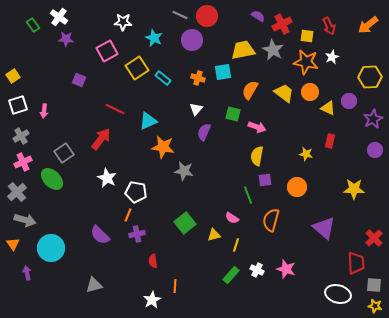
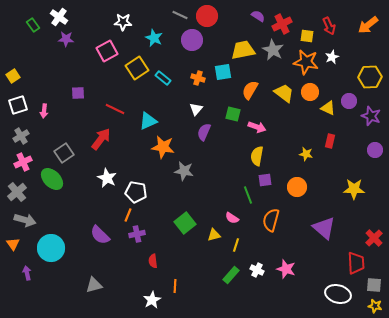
purple square at (79, 80): moved 1 px left, 13 px down; rotated 24 degrees counterclockwise
purple star at (373, 119): moved 2 px left, 3 px up; rotated 24 degrees counterclockwise
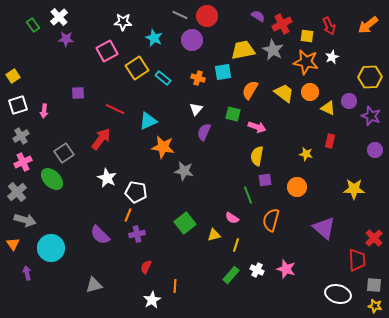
white cross at (59, 17): rotated 12 degrees clockwise
red semicircle at (153, 261): moved 7 px left, 6 px down; rotated 32 degrees clockwise
red trapezoid at (356, 263): moved 1 px right, 3 px up
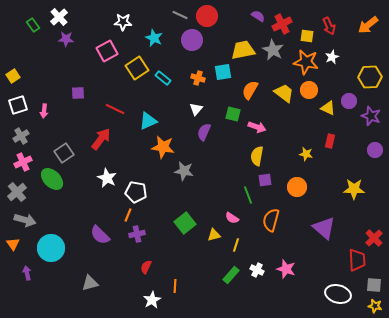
orange circle at (310, 92): moved 1 px left, 2 px up
gray triangle at (94, 285): moved 4 px left, 2 px up
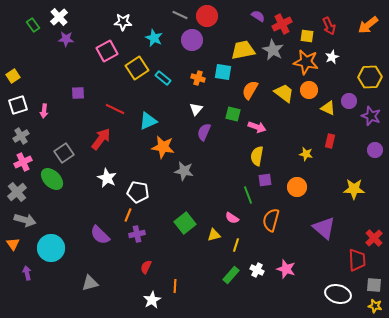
cyan square at (223, 72): rotated 18 degrees clockwise
white pentagon at (136, 192): moved 2 px right
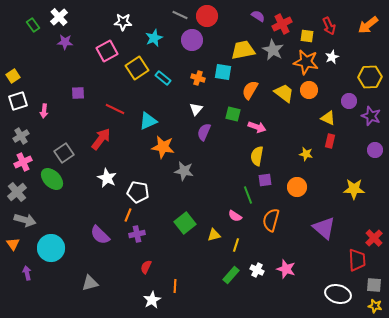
cyan star at (154, 38): rotated 24 degrees clockwise
purple star at (66, 39): moved 1 px left, 3 px down
white square at (18, 105): moved 4 px up
yellow triangle at (328, 108): moved 10 px down
pink semicircle at (232, 218): moved 3 px right, 2 px up
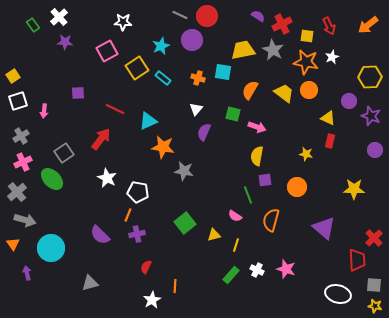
cyan star at (154, 38): moved 7 px right, 8 px down
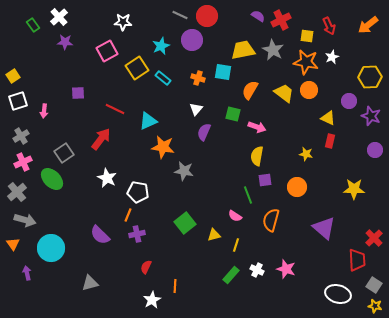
red cross at (282, 24): moved 1 px left, 4 px up
gray square at (374, 285): rotated 28 degrees clockwise
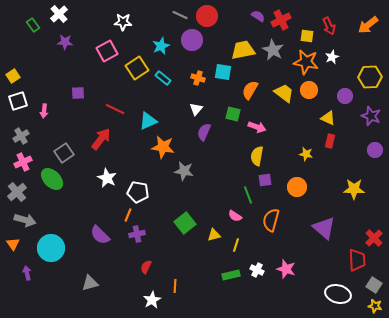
white cross at (59, 17): moved 3 px up
purple circle at (349, 101): moved 4 px left, 5 px up
green rectangle at (231, 275): rotated 36 degrees clockwise
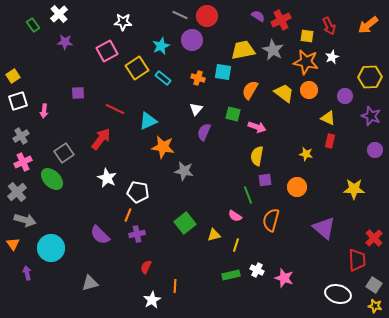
pink star at (286, 269): moved 2 px left, 9 px down
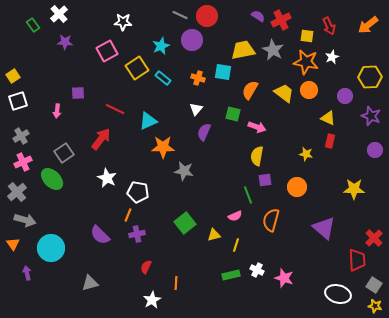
pink arrow at (44, 111): moved 13 px right
orange star at (163, 147): rotated 10 degrees counterclockwise
pink semicircle at (235, 216): rotated 56 degrees counterclockwise
orange line at (175, 286): moved 1 px right, 3 px up
